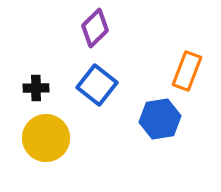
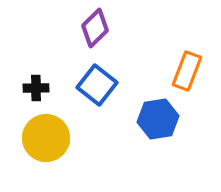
blue hexagon: moved 2 px left
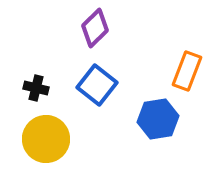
black cross: rotated 15 degrees clockwise
yellow circle: moved 1 px down
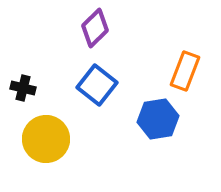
orange rectangle: moved 2 px left
black cross: moved 13 px left
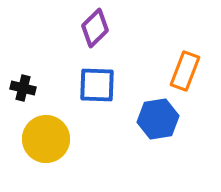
blue square: rotated 36 degrees counterclockwise
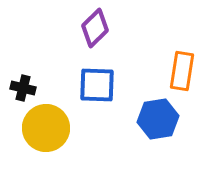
orange rectangle: moved 3 px left; rotated 12 degrees counterclockwise
yellow circle: moved 11 px up
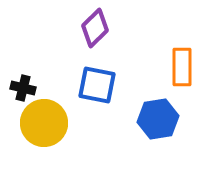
orange rectangle: moved 4 px up; rotated 9 degrees counterclockwise
blue square: rotated 9 degrees clockwise
yellow circle: moved 2 px left, 5 px up
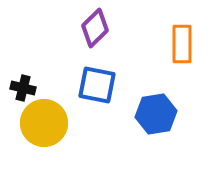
orange rectangle: moved 23 px up
blue hexagon: moved 2 px left, 5 px up
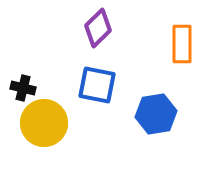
purple diamond: moved 3 px right
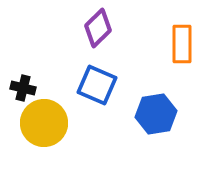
blue square: rotated 12 degrees clockwise
